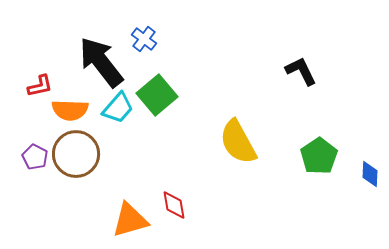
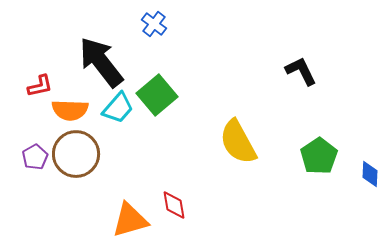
blue cross: moved 10 px right, 15 px up
purple pentagon: rotated 15 degrees clockwise
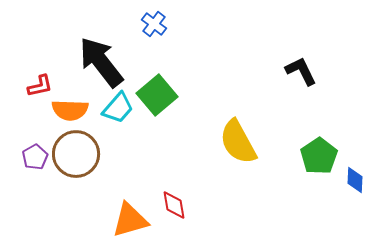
blue diamond: moved 15 px left, 6 px down
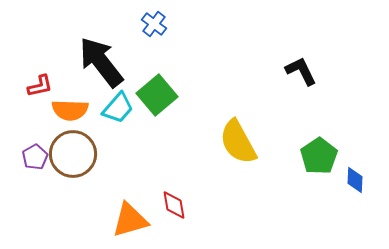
brown circle: moved 3 px left
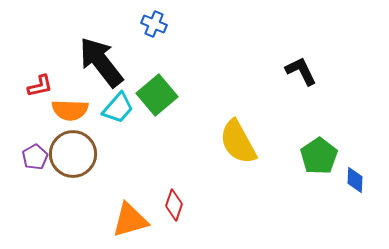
blue cross: rotated 15 degrees counterclockwise
red diamond: rotated 28 degrees clockwise
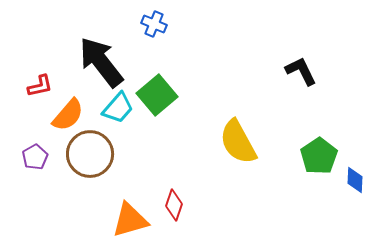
orange semicircle: moved 2 px left, 5 px down; rotated 51 degrees counterclockwise
brown circle: moved 17 px right
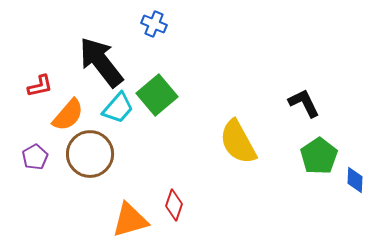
black L-shape: moved 3 px right, 32 px down
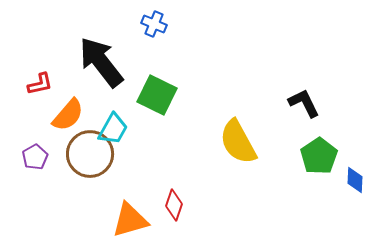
red L-shape: moved 2 px up
green square: rotated 24 degrees counterclockwise
cyan trapezoid: moved 5 px left, 21 px down; rotated 12 degrees counterclockwise
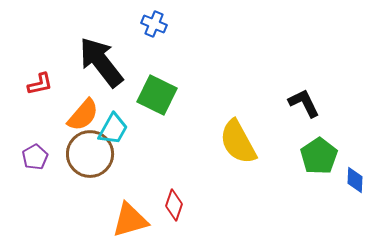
orange semicircle: moved 15 px right
